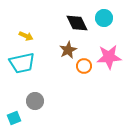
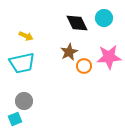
brown star: moved 1 px right, 2 px down
gray circle: moved 11 px left
cyan square: moved 1 px right, 1 px down
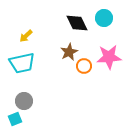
yellow arrow: rotated 112 degrees clockwise
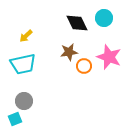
brown star: rotated 18 degrees clockwise
pink star: rotated 25 degrees clockwise
cyan trapezoid: moved 1 px right, 1 px down
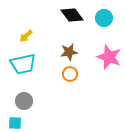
black diamond: moved 5 px left, 8 px up; rotated 10 degrees counterclockwise
orange circle: moved 14 px left, 8 px down
cyan square: moved 4 px down; rotated 24 degrees clockwise
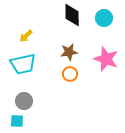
black diamond: rotated 35 degrees clockwise
pink star: moved 3 px left, 2 px down
cyan square: moved 2 px right, 2 px up
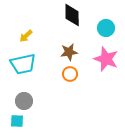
cyan circle: moved 2 px right, 10 px down
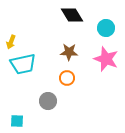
black diamond: rotated 30 degrees counterclockwise
yellow arrow: moved 15 px left, 6 px down; rotated 24 degrees counterclockwise
brown star: rotated 12 degrees clockwise
orange circle: moved 3 px left, 4 px down
gray circle: moved 24 px right
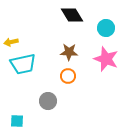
yellow arrow: rotated 56 degrees clockwise
orange circle: moved 1 px right, 2 px up
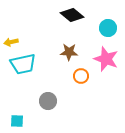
black diamond: rotated 20 degrees counterclockwise
cyan circle: moved 2 px right
orange circle: moved 13 px right
